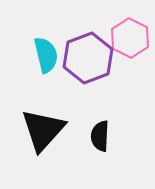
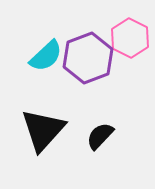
cyan semicircle: moved 1 px down; rotated 60 degrees clockwise
black semicircle: rotated 40 degrees clockwise
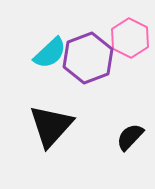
cyan semicircle: moved 4 px right, 3 px up
black triangle: moved 8 px right, 4 px up
black semicircle: moved 30 px right, 1 px down
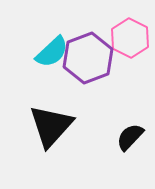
cyan semicircle: moved 2 px right, 1 px up
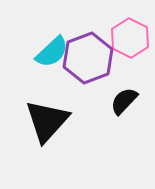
black triangle: moved 4 px left, 5 px up
black semicircle: moved 6 px left, 36 px up
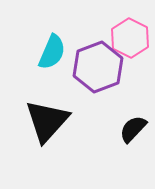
cyan semicircle: rotated 24 degrees counterclockwise
purple hexagon: moved 10 px right, 9 px down
black semicircle: moved 9 px right, 28 px down
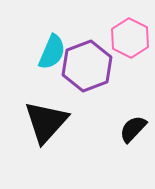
purple hexagon: moved 11 px left, 1 px up
black triangle: moved 1 px left, 1 px down
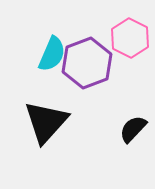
cyan semicircle: moved 2 px down
purple hexagon: moved 3 px up
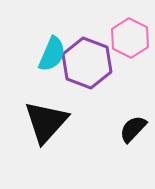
purple hexagon: rotated 18 degrees counterclockwise
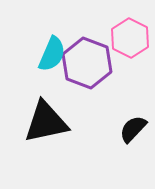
black triangle: rotated 36 degrees clockwise
